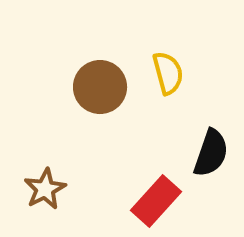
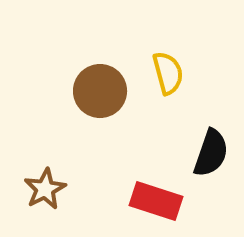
brown circle: moved 4 px down
red rectangle: rotated 66 degrees clockwise
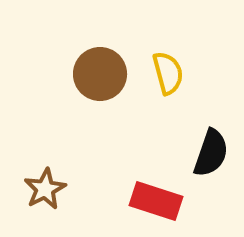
brown circle: moved 17 px up
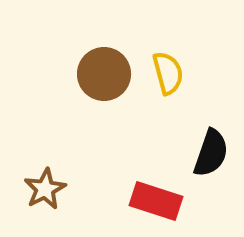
brown circle: moved 4 px right
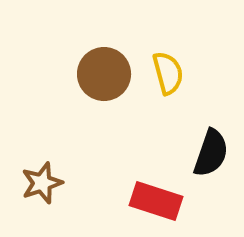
brown star: moved 3 px left, 6 px up; rotated 9 degrees clockwise
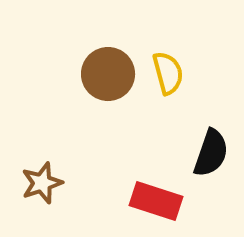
brown circle: moved 4 px right
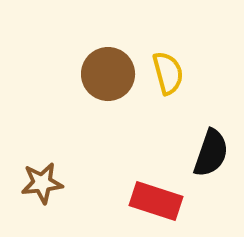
brown star: rotated 12 degrees clockwise
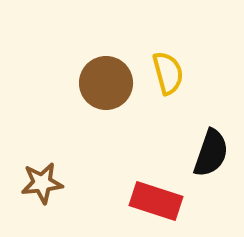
brown circle: moved 2 px left, 9 px down
